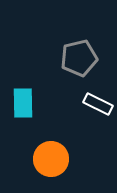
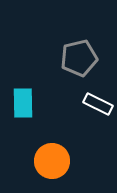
orange circle: moved 1 px right, 2 px down
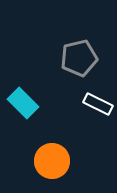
cyan rectangle: rotated 44 degrees counterclockwise
